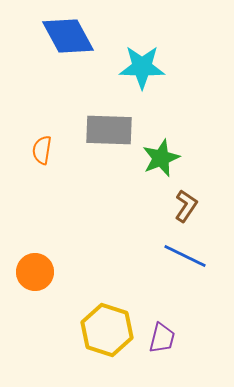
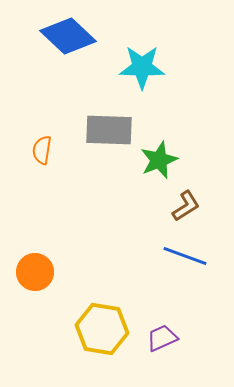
blue diamond: rotated 18 degrees counterclockwise
green star: moved 2 px left, 2 px down
brown L-shape: rotated 24 degrees clockwise
blue line: rotated 6 degrees counterclockwise
yellow hexagon: moved 5 px left, 1 px up; rotated 9 degrees counterclockwise
purple trapezoid: rotated 128 degrees counterclockwise
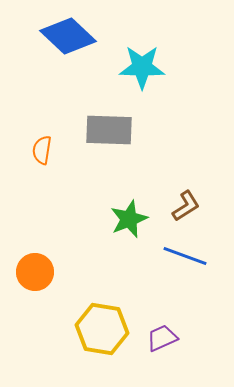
green star: moved 30 px left, 59 px down
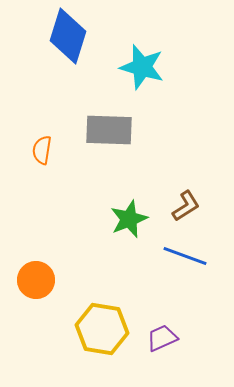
blue diamond: rotated 64 degrees clockwise
cyan star: rotated 15 degrees clockwise
orange circle: moved 1 px right, 8 px down
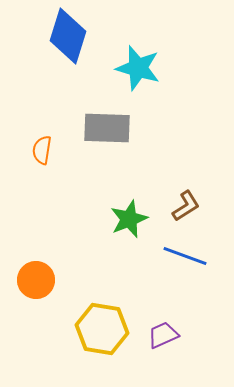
cyan star: moved 4 px left, 1 px down
gray rectangle: moved 2 px left, 2 px up
purple trapezoid: moved 1 px right, 3 px up
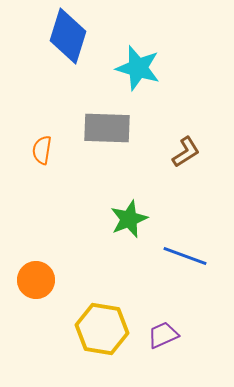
brown L-shape: moved 54 px up
